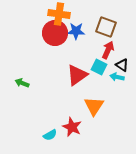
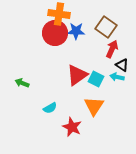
brown square: rotated 15 degrees clockwise
red arrow: moved 4 px right, 1 px up
cyan square: moved 3 px left, 12 px down
cyan semicircle: moved 27 px up
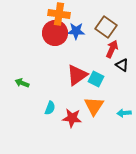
cyan arrow: moved 7 px right, 36 px down; rotated 16 degrees counterclockwise
cyan semicircle: rotated 40 degrees counterclockwise
red star: moved 9 px up; rotated 18 degrees counterclockwise
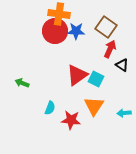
red circle: moved 2 px up
red arrow: moved 2 px left
red star: moved 1 px left, 2 px down
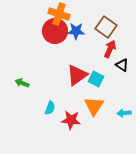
orange cross: rotated 10 degrees clockwise
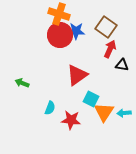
red circle: moved 5 px right, 4 px down
black triangle: rotated 24 degrees counterclockwise
cyan square: moved 5 px left, 20 px down
orange triangle: moved 10 px right, 6 px down
